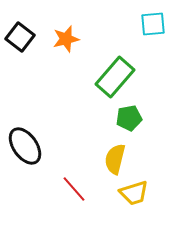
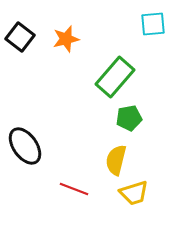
yellow semicircle: moved 1 px right, 1 px down
red line: rotated 28 degrees counterclockwise
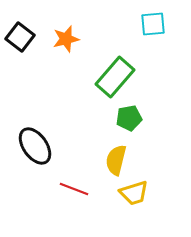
black ellipse: moved 10 px right
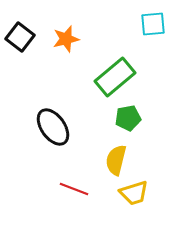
green rectangle: rotated 9 degrees clockwise
green pentagon: moved 1 px left
black ellipse: moved 18 px right, 19 px up
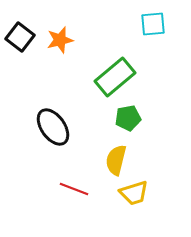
orange star: moved 6 px left, 1 px down
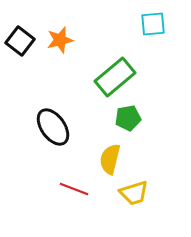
black square: moved 4 px down
yellow semicircle: moved 6 px left, 1 px up
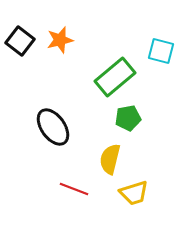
cyan square: moved 8 px right, 27 px down; rotated 20 degrees clockwise
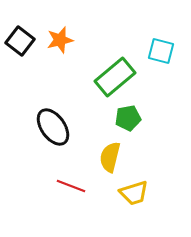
yellow semicircle: moved 2 px up
red line: moved 3 px left, 3 px up
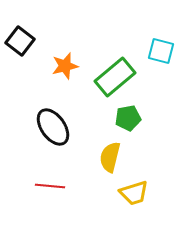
orange star: moved 5 px right, 26 px down
red line: moved 21 px left; rotated 16 degrees counterclockwise
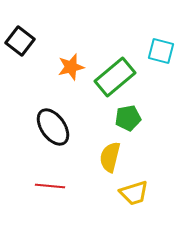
orange star: moved 6 px right, 1 px down
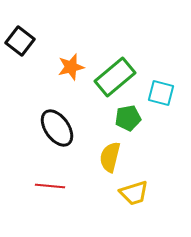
cyan square: moved 42 px down
black ellipse: moved 4 px right, 1 px down
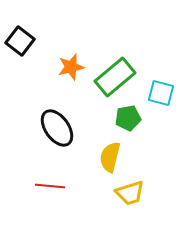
yellow trapezoid: moved 4 px left
